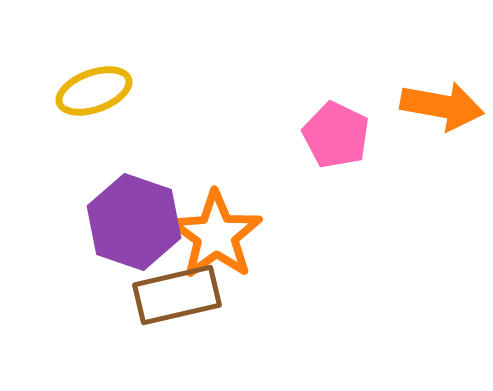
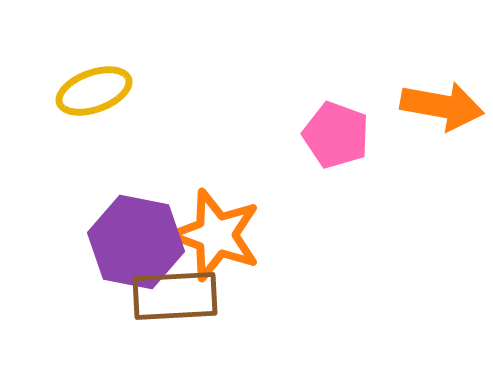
pink pentagon: rotated 6 degrees counterclockwise
purple hexagon: moved 2 px right, 20 px down; rotated 8 degrees counterclockwise
orange star: rotated 16 degrees counterclockwise
brown rectangle: moved 2 px left, 1 px down; rotated 10 degrees clockwise
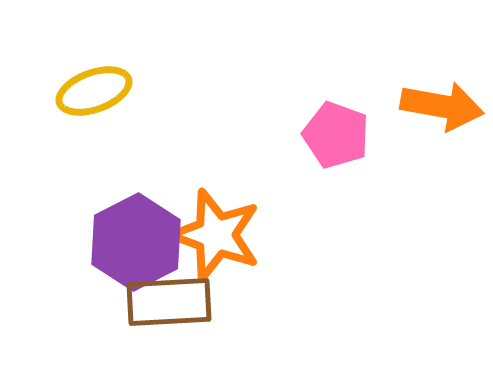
purple hexagon: rotated 22 degrees clockwise
brown rectangle: moved 6 px left, 6 px down
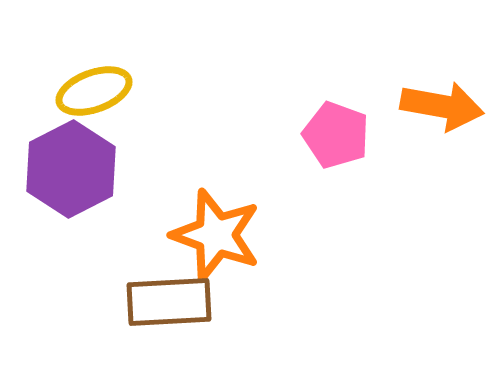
purple hexagon: moved 65 px left, 73 px up
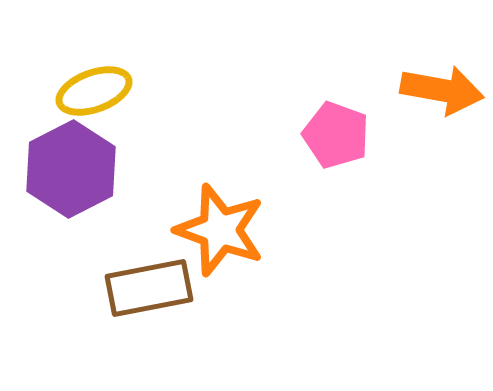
orange arrow: moved 16 px up
orange star: moved 4 px right, 5 px up
brown rectangle: moved 20 px left, 14 px up; rotated 8 degrees counterclockwise
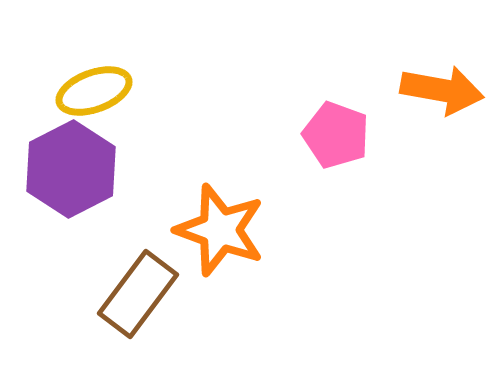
brown rectangle: moved 11 px left, 6 px down; rotated 42 degrees counterclockwise
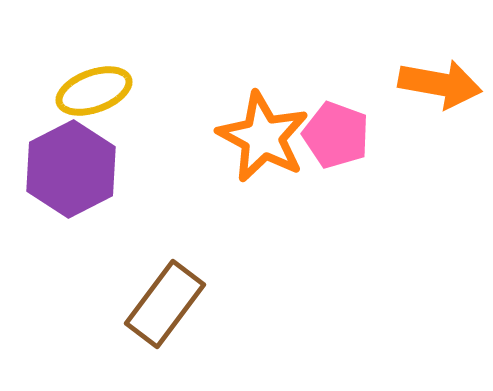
orange arrow: moved 2 px left, 6 px up
orange star: moved 43 px right, 93 px up; rotated 8 degrees clockwise
brown rectangle: moved 27 px right, 10 px down
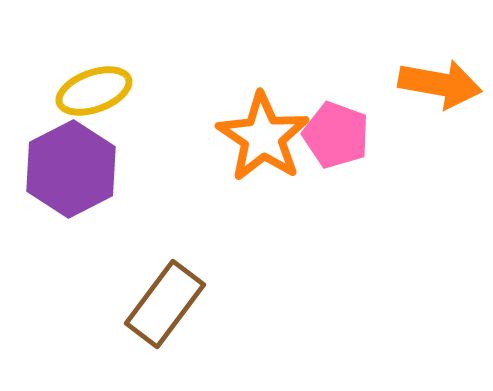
orange star: rotated 6 degrees clockwise
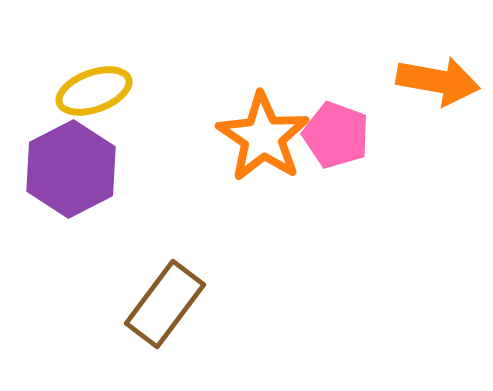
orange arrow: moved 2 px left, 3 px up
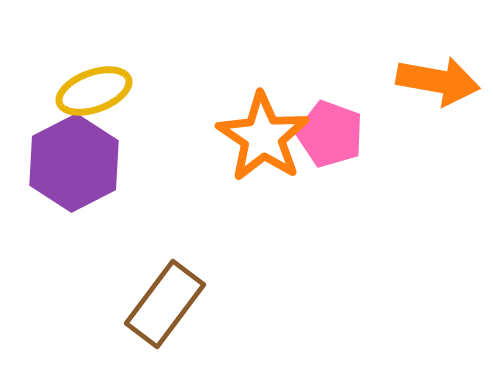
pink pentagon: moved 6 px left, 1 px up
purple hexagon: moved 3 px right, 6 px up
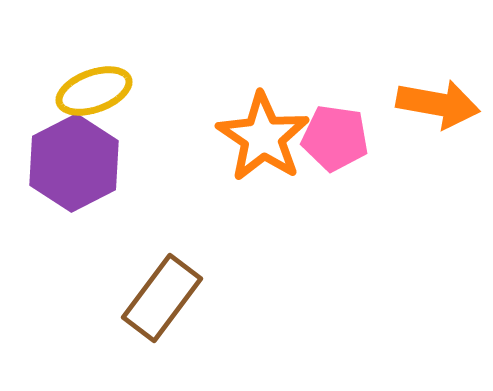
orange arrow: moved 23 px down
pink pentagon: moved 5 px right, 4 px down; rotated 12 degrees counterclockwise
brown rectangle: moved 3 px left, 6 px up
